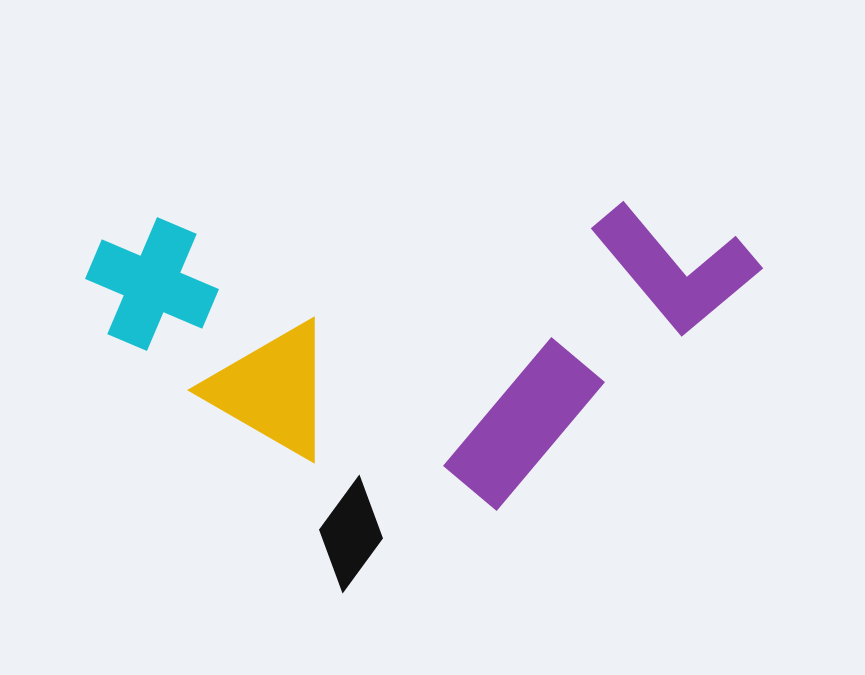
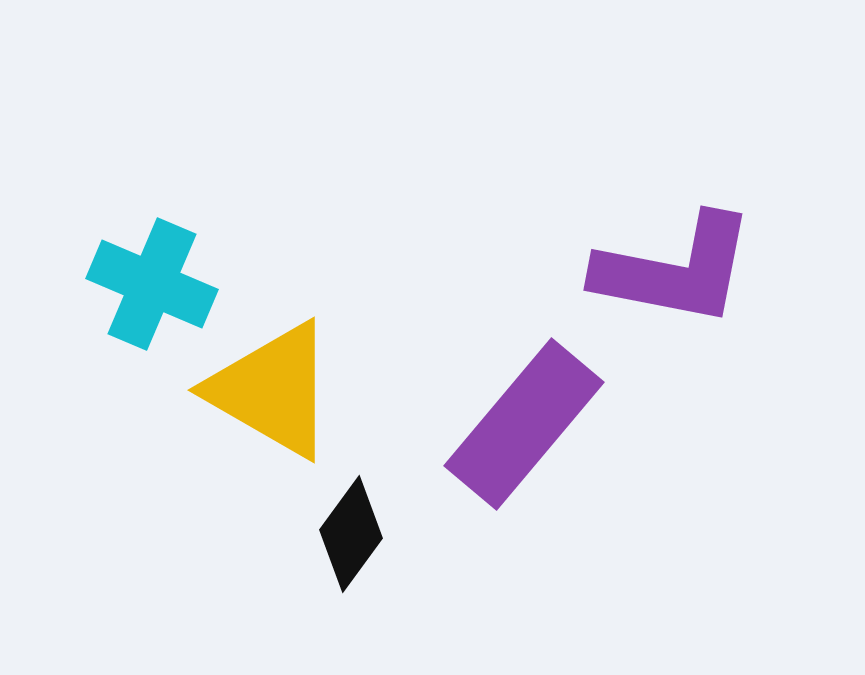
purple L-shape: rotated 39 degrees counterclockwise
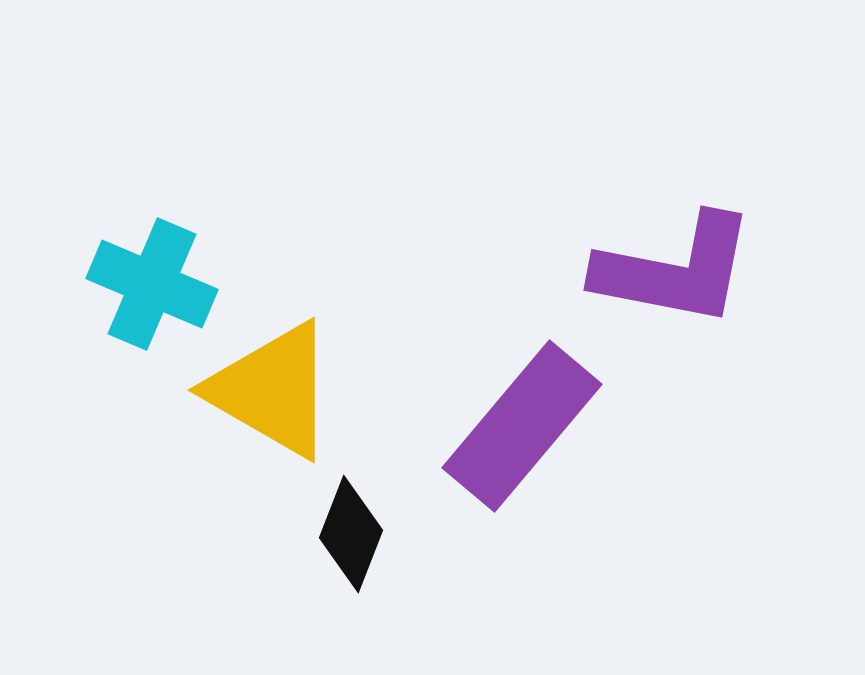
purple rectangle: moved 2 px left, 2 px down
black diamond: rotated 15 degrees counterclockwise
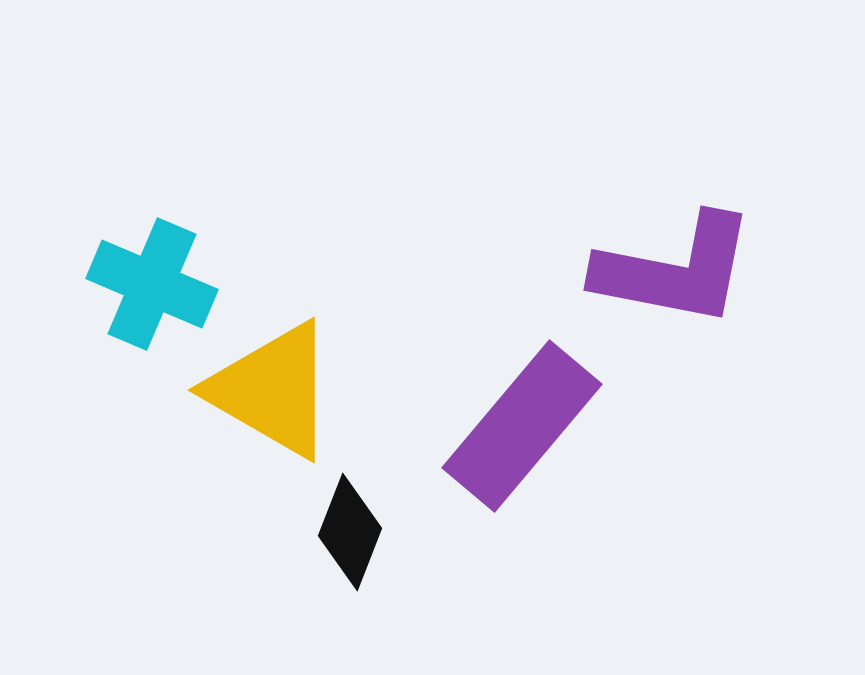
black diamond: moved 1 px left, 2 px up
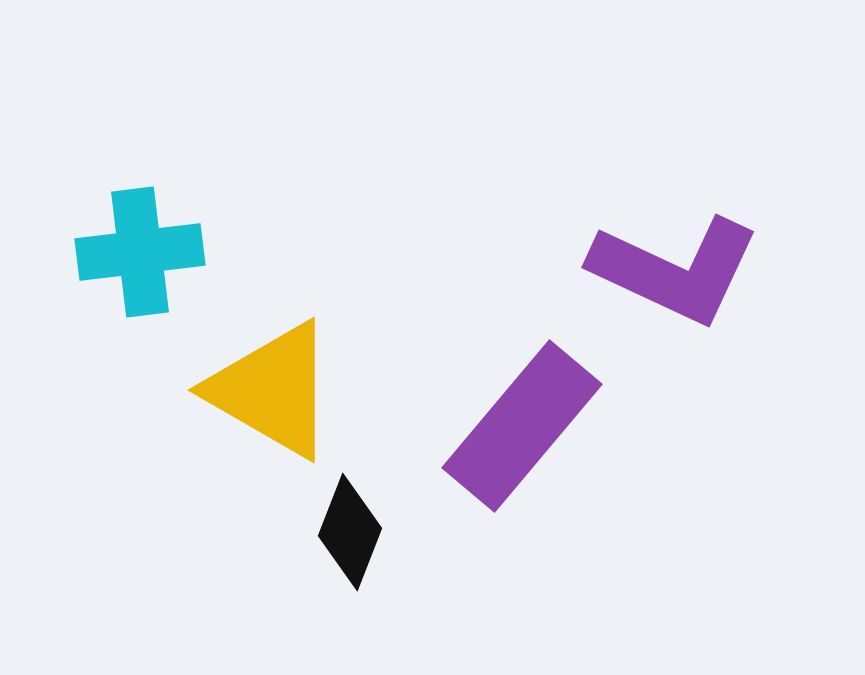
purple L-shape: rotated 14 degrees clockwise
cyan cross: moved 12 px left, 32 px up; rotated 30 degrees counterclockwise
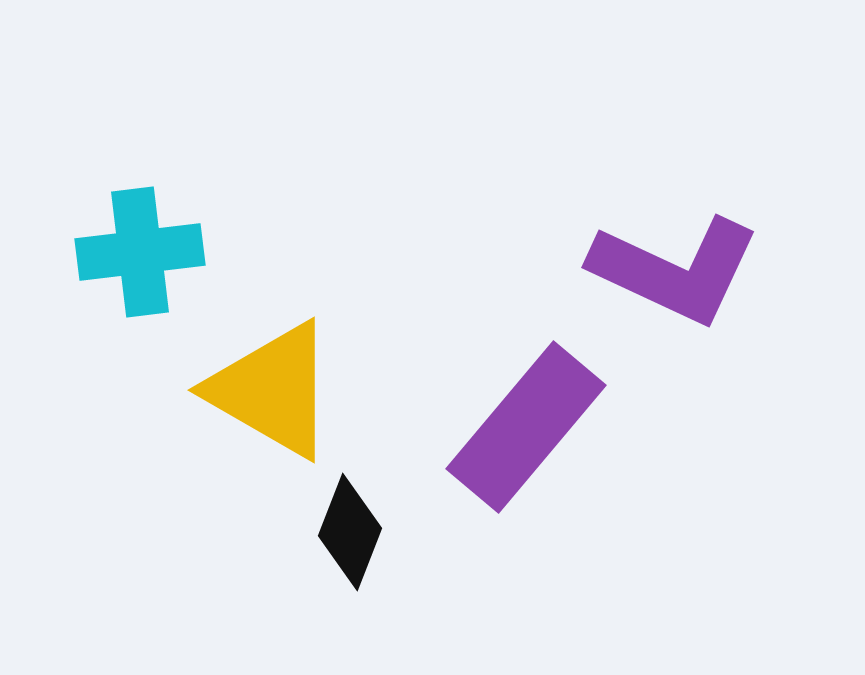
purple rectangle: moved 4 px right, 1 px down
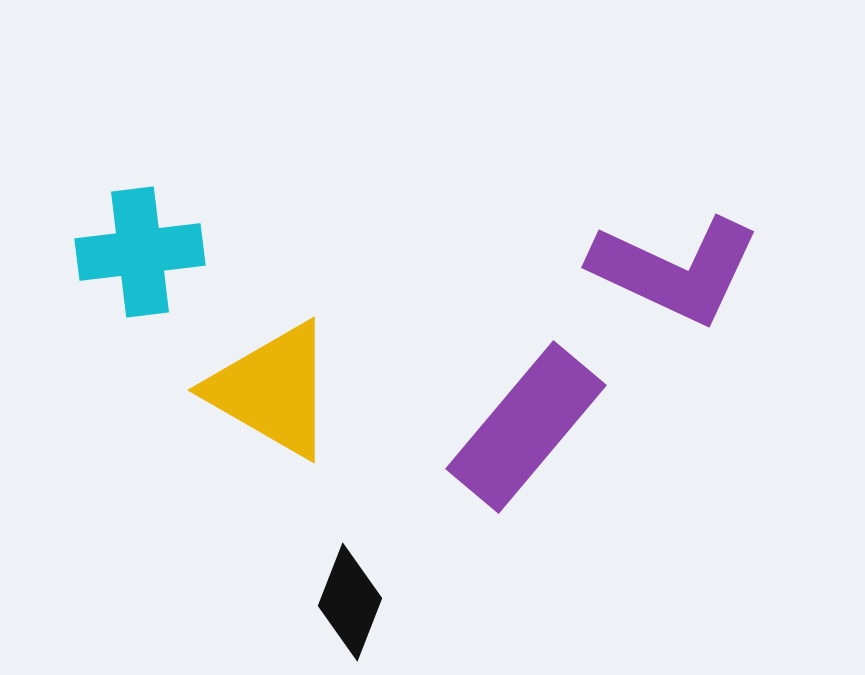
black diamond: moved 70 px down
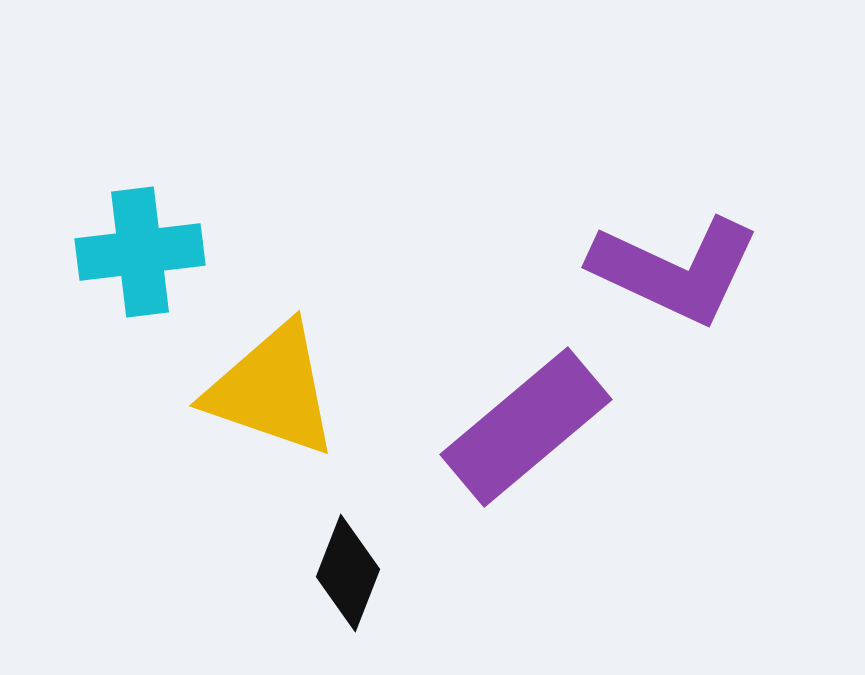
yellow triangle: rotated 11 degrees counterclockwise
purple rectangle: rotated 10 degrees clockwise
black diamond: moved 2 px left, 29 px up
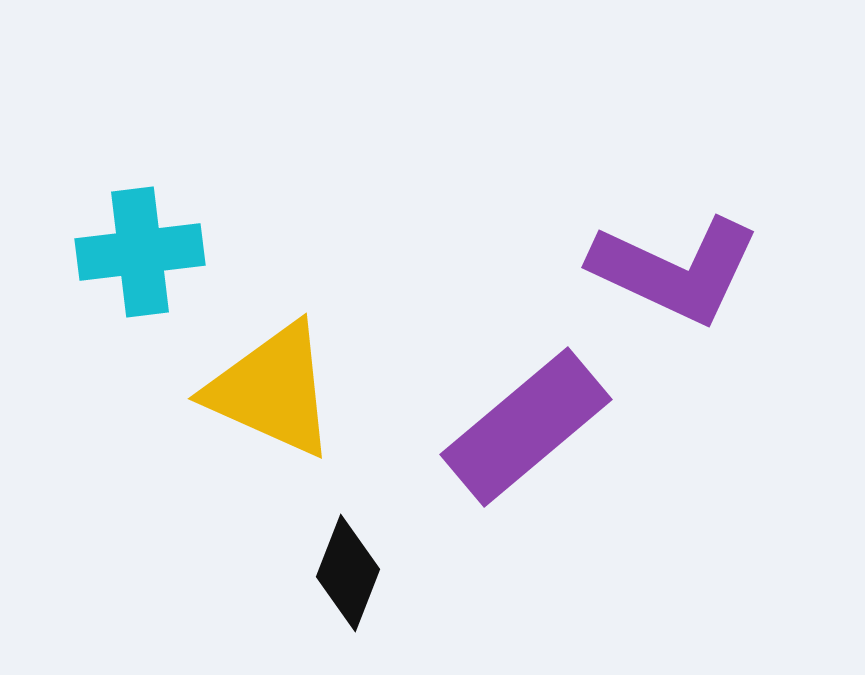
yellow triangle: rotated 5 degrees clockwise
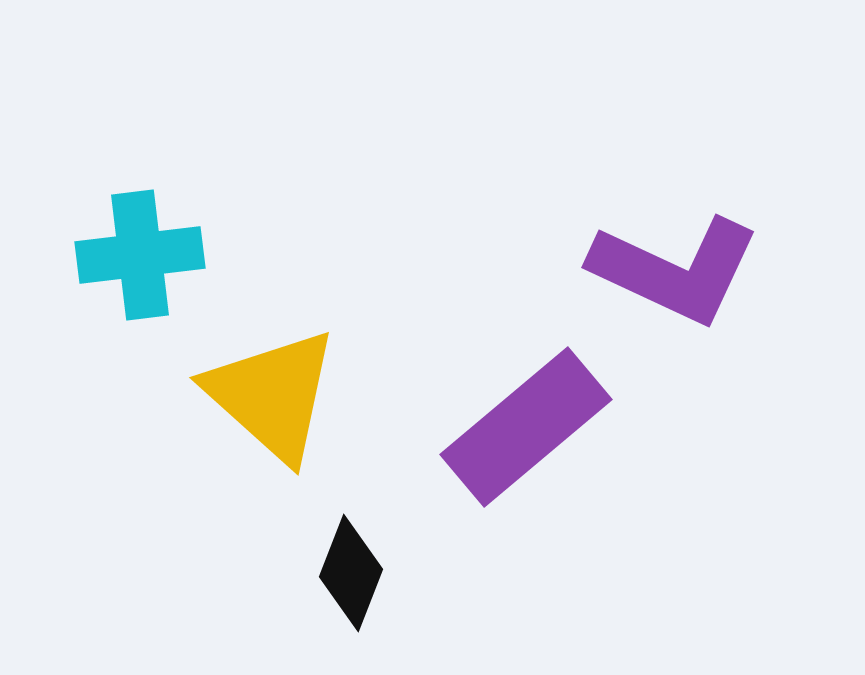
cyan cross: moved 3 px down
yellow triangle: moved 5 px down; rotated 18 degrees clockwise
black diamond: moved 3 px right
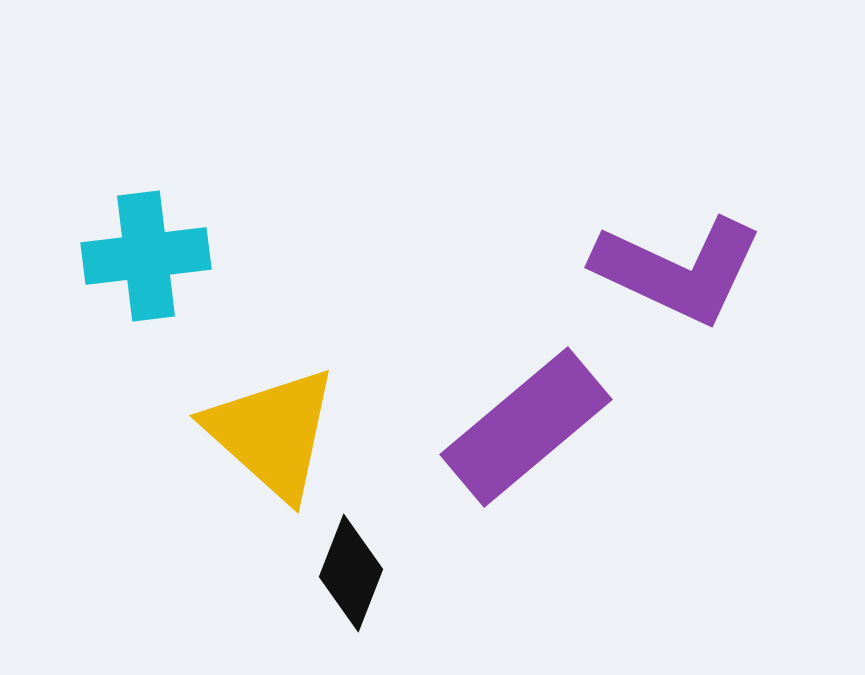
cyan cross: moved 6 px right, 1 px down
purple L-shape: moved 3 px right
yellow triangle: moved 38 px down
